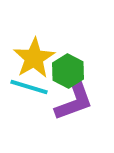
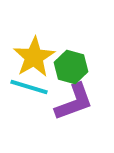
yellow star: moved 1 px up
green hexagon: moved 3 px right, 4 px up; rotated 12 degrees counterclockwise
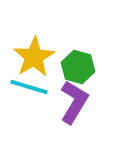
green hexagon: moved 7 px right
purple L-shape: rotated 39 degrees counterclockwise
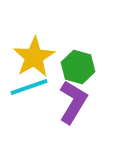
cyan line: rotated 36 degrees counterclockwise
purple L-shape: moved 1 px left
